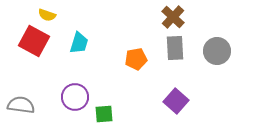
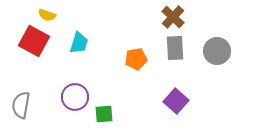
gray semicircle: rotated 88 degrees counterclockwise
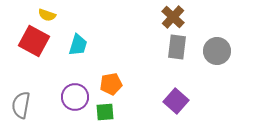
cyan trapezoid: moved 1 px left, 2 px down
gray rectangle: moved 2 px right, 1 px up; rotated 10 degrees clockwise
orange pentagon: moved 25 px left, 25 px down
green square: moved 1 px right, 2 px up
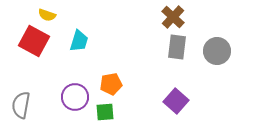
cyan trapezoid: moved 1 px right, 4 px up
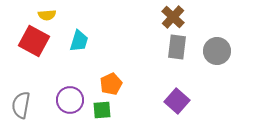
yellow semicircle: rotated 24 degrees counterclockwise
orange pentagon: rotated 15 degrees counterclockwise
purple circle: moved 5 px left, 3 px down
purple square: moved 1 px right
green square: moved 3 px left, 2 px up
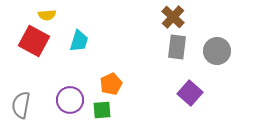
purple square: moved 13 px right, 8 px up
